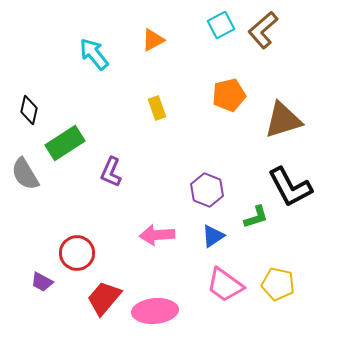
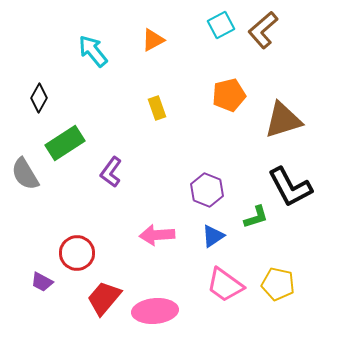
cyan arrow: moved 1 px left, 3 px up
black diamond: moved 10 px right, 12 px up; rotated 16 degrees clockwise
purple L-shape: rotated 12 degrees clockwise
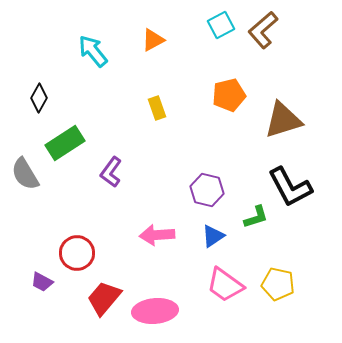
purple hexagon: rotated 8 degrees counterclockwise
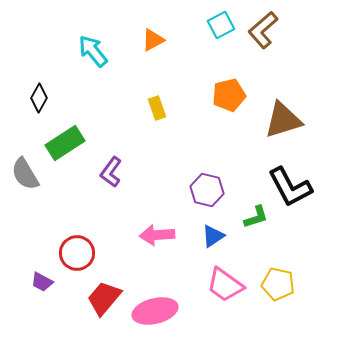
pink ellipse: rotated 9 degrees counterclockwise
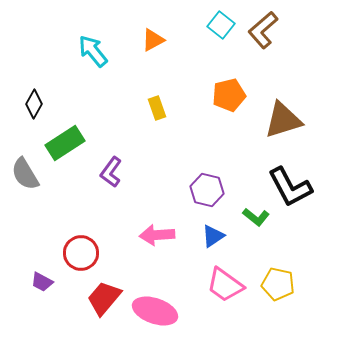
cyan square: rotated 24 degrees counterclockwise
black diamond: moved 5 px left, 6 px down
green L-shape: rotated 56 degrees clockwise
red circle: moved 4 px right
pink ellipse: rotated 33 degrees clockwise
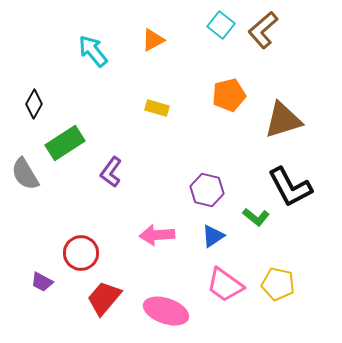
yellow rectangle: rotated 55 degrees counterclockwise
pink ellipse: moved 11 px right
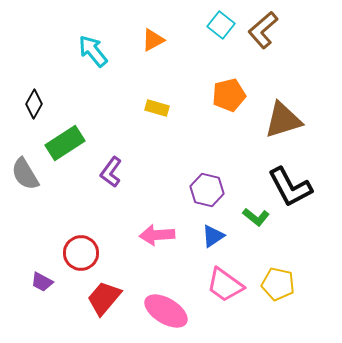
pink ellipse: rotated 12 degrees clockwise
